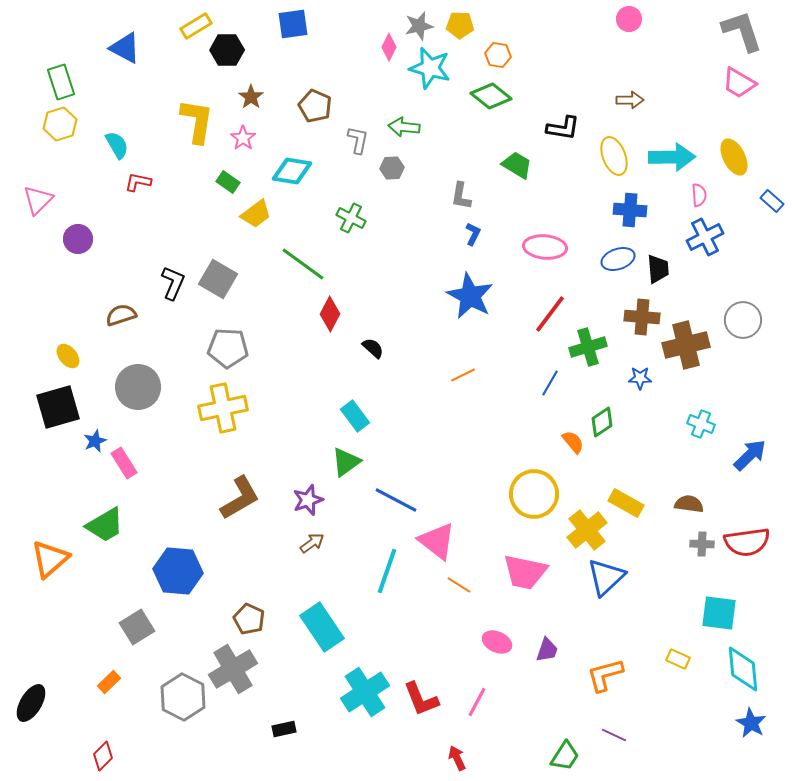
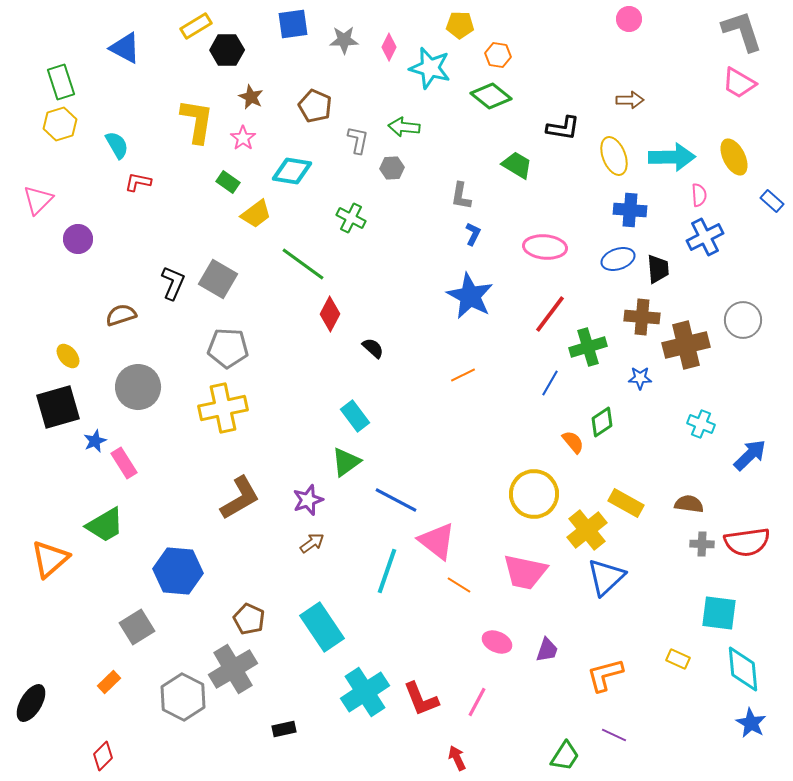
gray star at (419, 26): moved 75 px left, 14 px down; rotated 12 degrees clockwise
brown star at (251, 97): rotated 10 degrees counterclockwise
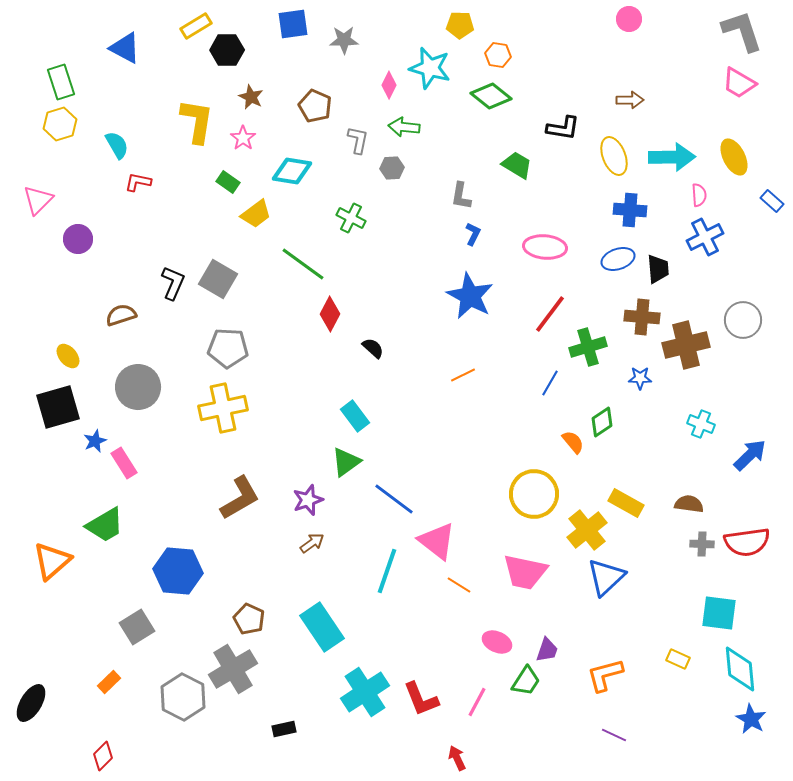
pink diamond at (389, 47): moved 38 px down
blue line at (396, 500): moved 2 px left, 1 px up; rotated 9 degrees clockwise
orange triangle at (50, 559): moved 2 px right, 2 px down
cyan diamond at (743, 669): moved 3 px left
blue star at (751, 723): moved 4 px up
green trapezoid at (565, 756): moved 39 px left, 75 px up
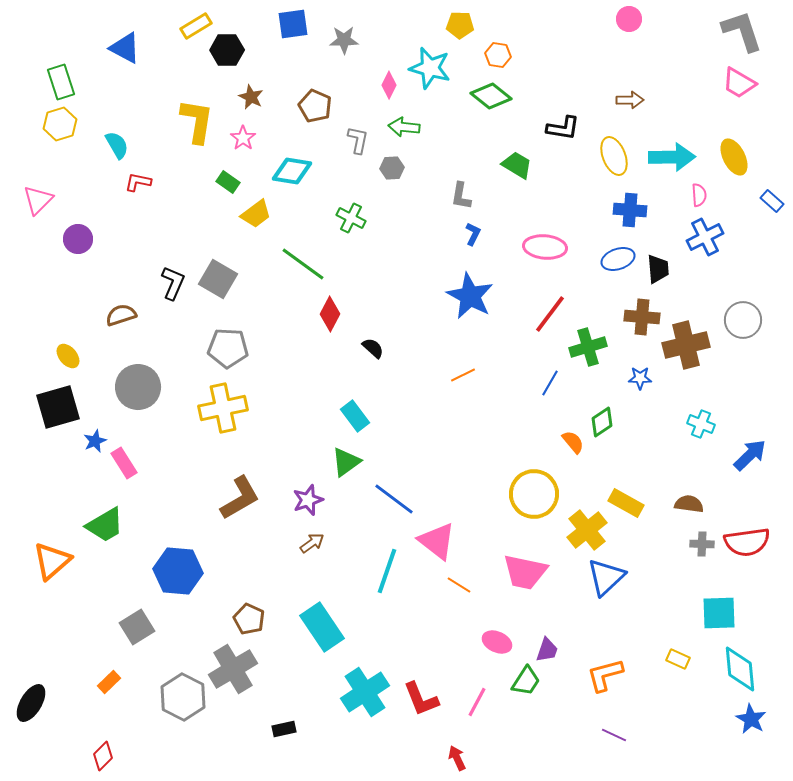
cyan square at (719, 613): rotated 9 degrees counterclockwise
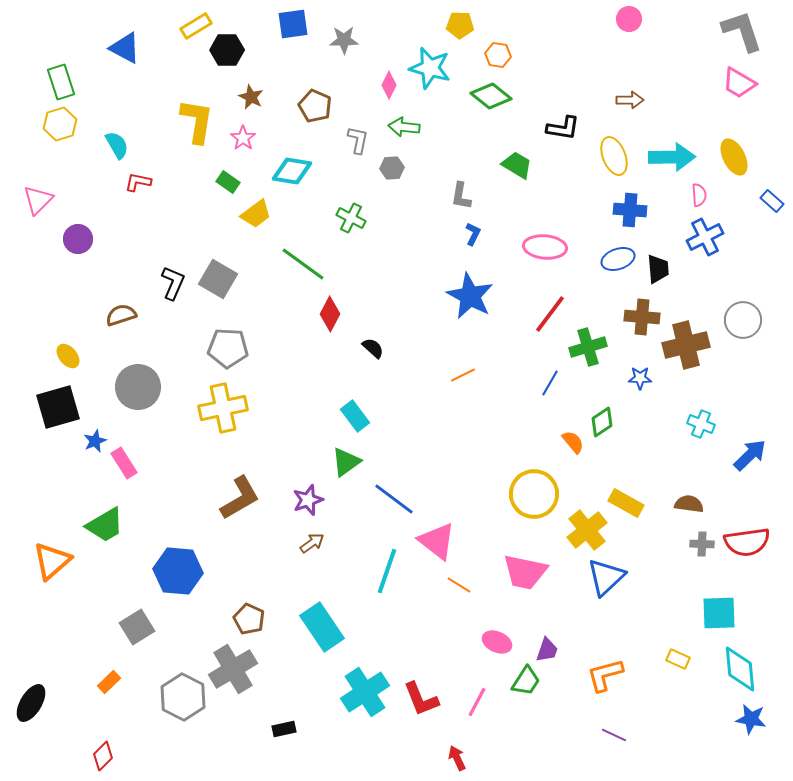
blue star at (751, 719): rotated 20 degrees counterclockwise
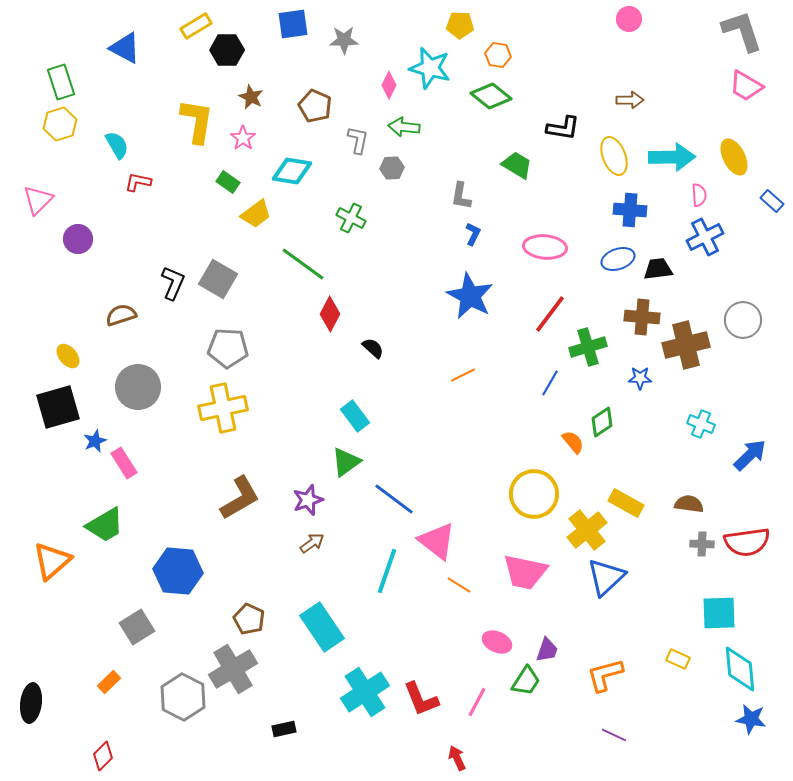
pink trapezoid at (739, 83): moved 7 px right, 3 px down
black trapezoid at (658, 269): rotated 92 degrees counterclockwise
black ellipse at (31, 703): rotated 24 degrees counterclockwise
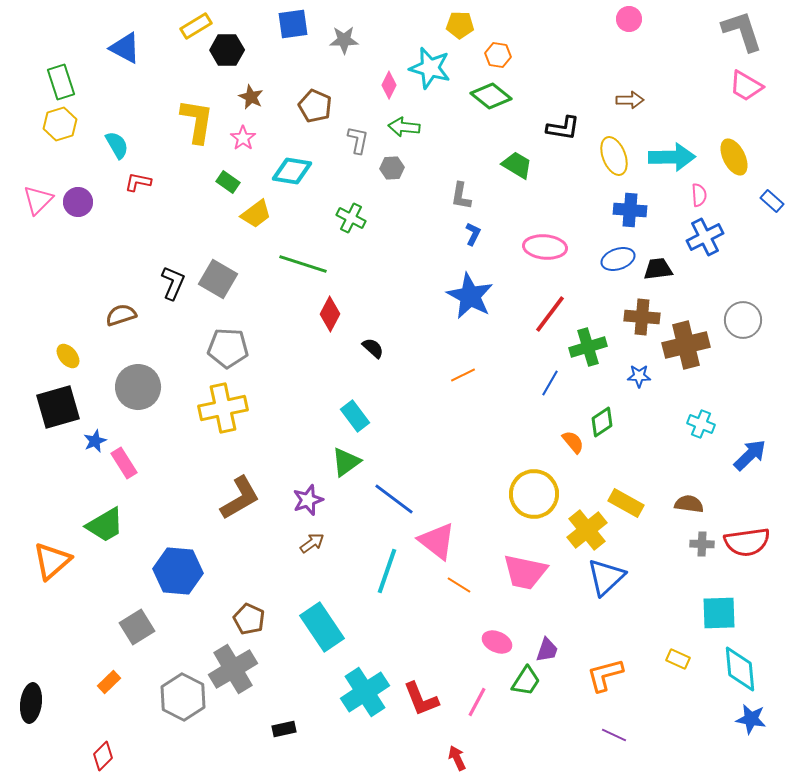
purple circle at (78, 239): moved 37 px up
green line at (303, 264): rotated 18 degrees counterclockwise
blue star at (640, 378): moved 1 px left, 2 px up
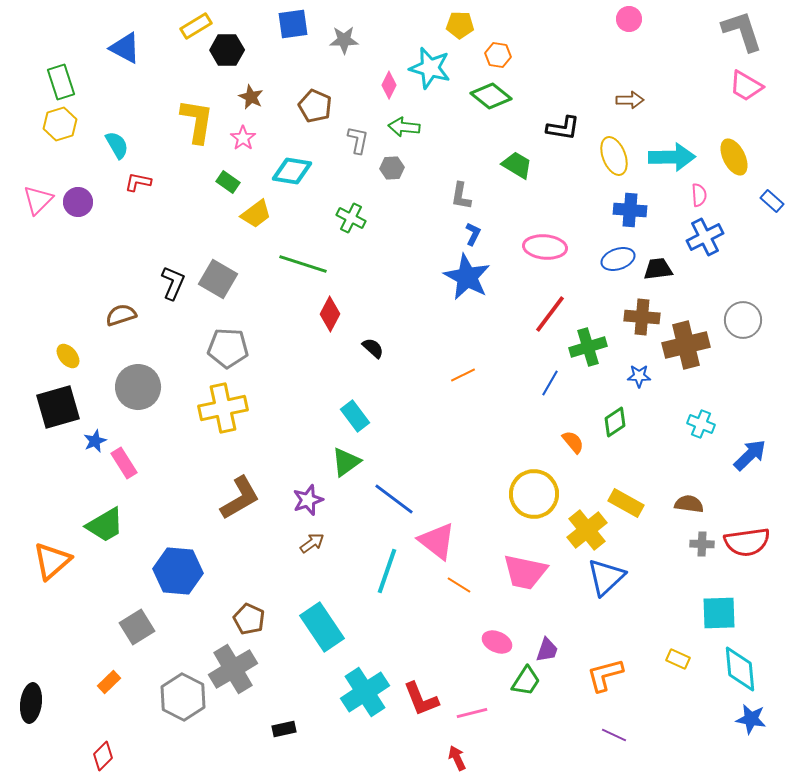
blue star at (470, 296): moved 3 px left, 19 px up
green diamond at (602, 422): moved 13 px right
pink line at (477, 702): moved 5 px left, 11 px down; rotated 48 degrees clockwise
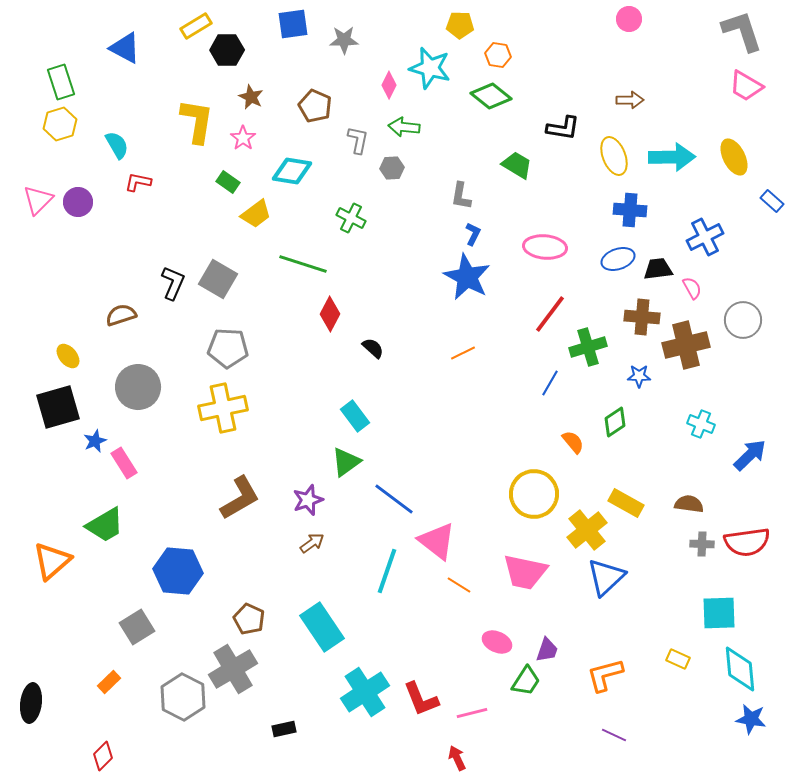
pink semicircle at (699, 195): moved 7 px left, 93 px down; rotated 25 degrees counterclockwise
orange line at (463, 375): moved 22 px up
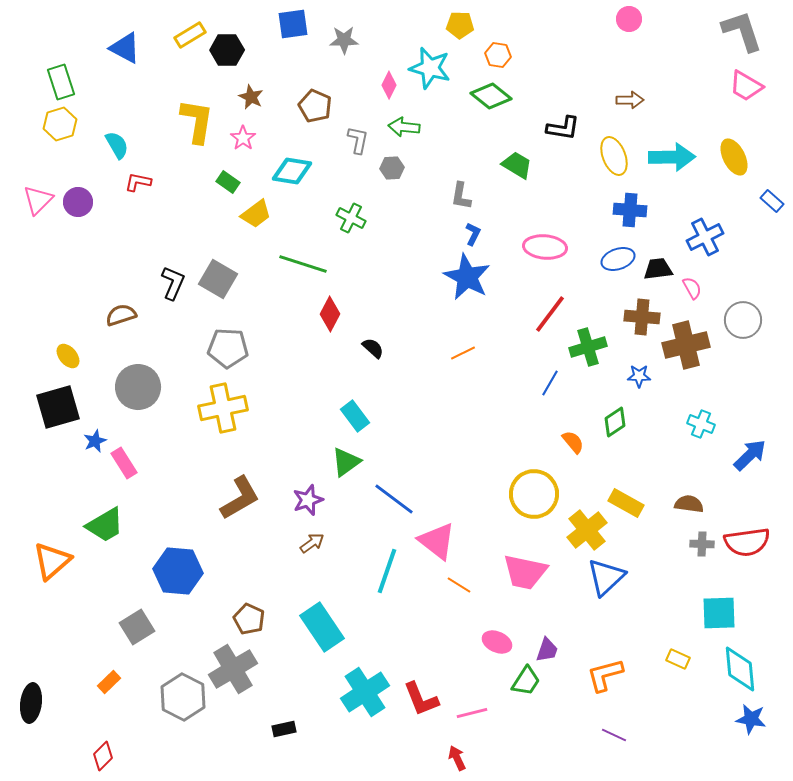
yellow rectangle at (196, 26): moved 6 px left, 9 px down
